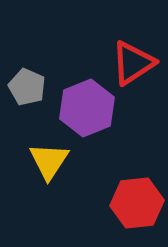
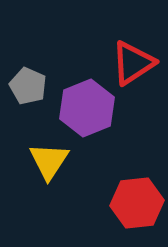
gray pentagon: moved 1 px right, 1 px up
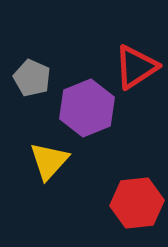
red triangle: moved 3 px right, 4 px down
gray pentagon: moved 4 px right, 8 px up
yellow triangle: rotated 9 degrees clockwise
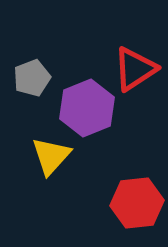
red triangle: moved 1 px left, 2 px down
gray pentagon: rotated 27 degrees clockwise
yellow triangle: moved 2 px right, 5 px up
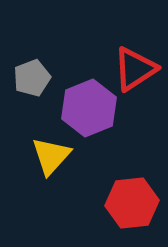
purple hexagon: moved 2 px right
red hexagon: moved 5 px left
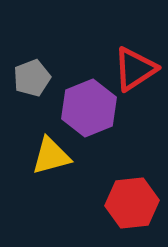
yellow triangle: rotated 33 degrees clockwise
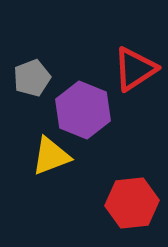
purple hexagon: moved 6 px left, 2 px down; rotated 16 degrees counterclockwise
yellow triangle: rotated 6 degrees counterclockwise
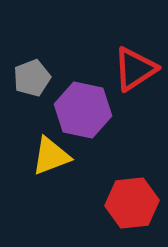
purple hexagon: rotated 10 degrees counterclockwise
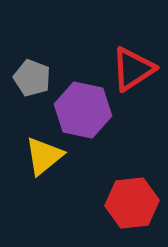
red triangle: moved 2 px left
gray pentagon: rotated 30 degrees counterclockwise
yellow triangle: moved 7 px left; rotated 18 degrees counterclockwise
